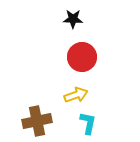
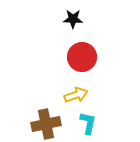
brown cross: moved 9 px right, 3 px down
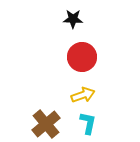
yellow arrow: moved 7 px right
brown cross: rotated 28 degrees counterclockwise
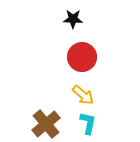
yellow arrow: rotated 60 degrees clockwise
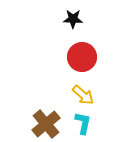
cyan L-shape: moved 5 px left
